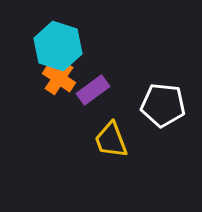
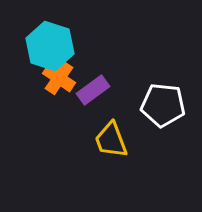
cyan hexagon: moved 8 px left
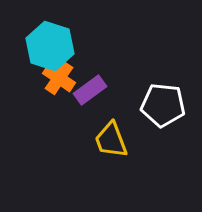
purple rectangle: moved 3 px left
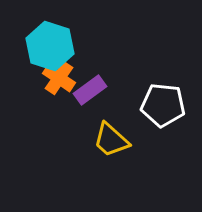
yellow trapezoid: rotated 27 degrees counterclockwise
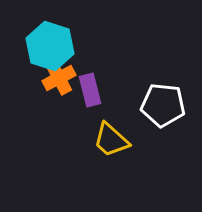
orange cross: rotated 28 degrees clockwise
purple rectangle: rotated 68 degrees counterclockwise
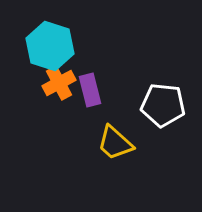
orange cross: moved 5 px down
yellow trapezoid: moved 4 px right, 3 px down
